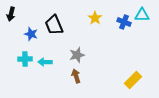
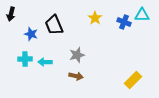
brown arrow: rotated 120 degrees clockwise
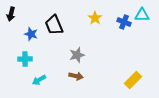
cyan arrow: moved 6 px left, 18 px down; rotated 32 degrees counterclockwise
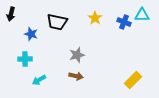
black trapezoid: moved 3 px right, 3 px up; rotated 55 degrees counterclockwise
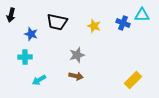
black arrow: moved 1 px down
yellow star: moved 1 px left, 8 px down; rotated 16 degrees counterclockwise
blue cross: moved 1 px left, 1 px down
cyan cross: moved 2 px up
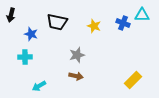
cyan arrow: moved 6 px down
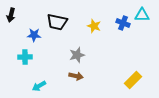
blue star: moved 3 px right, 1 px down; rotated 16 degrees counterclockwise
